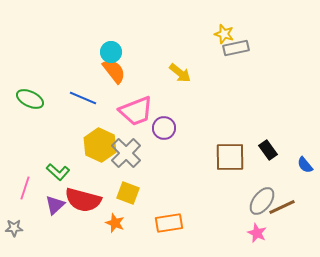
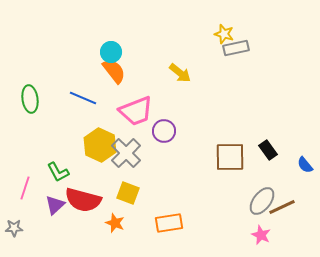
green ellipse: rotated 56 degrees clockwise
purple circle: moved 3 px down
green L-shape: rotated 20 degrees clockwise
pink star: moved 4 px right, 2 px down
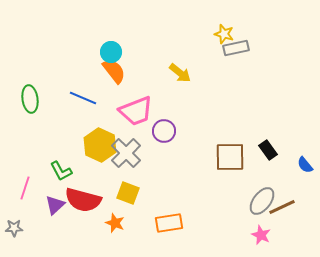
green L-shape: moved 3 px right, 1 px up
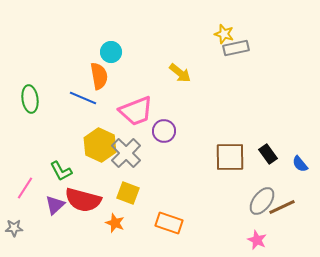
orange semicircle: moved 15 px left, 5 px down; rotated 28 degrees clockwise
black rectangle: moved 4 px down
blue semicircle: moved 5 px left, 1 px up
pink line: rotated 15 degrees clockwise
orange rectangle: rotated 28 degrees clockwise
pink star: moved 4 px left, 5 px down
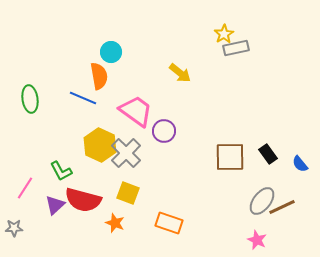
yellow star: rotated 24 degrees clockwise
pink trapezoid: rotated 123 degrees counterclockwise
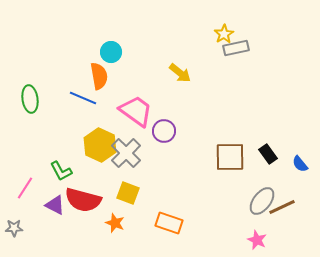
purple triangle: rotated 50 degrees counterclockwise
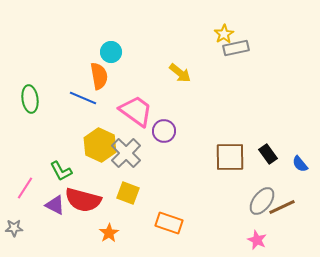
orange star: moved 6 px left, 10 px down; rotated 18 degrees clockwise
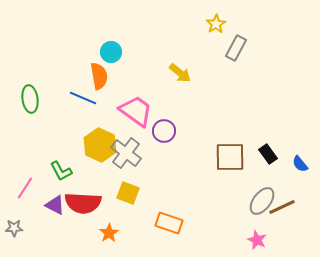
yellow star: moved 8 px left, 10 px up
gray rectangle: rotated 50 degrees counterclockwise
gray cross: rotated 8 degrees counterclockwise
red semicircle: moved 3 px down; rotated 12 degrees counterclockwise
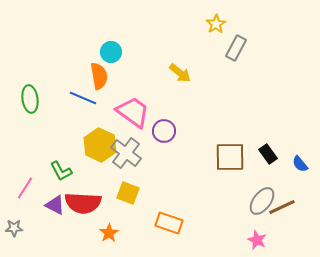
pink trapezoid: moved 3 px left, 1 px down
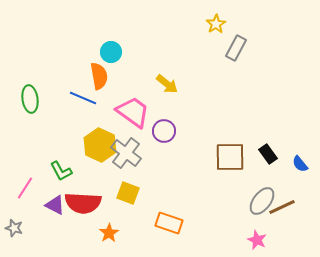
yellow arrow: moved 13 px left, 11 px down
gray star: rotated 18 degrees clockwise
